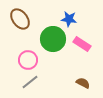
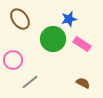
blue star: rotated 21 degrees counterclockwise
pink circle: moved 15 px left
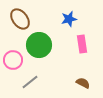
green circle: moved 14 px left, 6 px down
pink rectangle: rotated 48 degrees clockwise
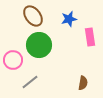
brown ellipse: moved 13 px right, 3 px up
pink rectangle: moved 8 px right, 7 px up
brown semicircle: rotated 72 degrees clockwise
